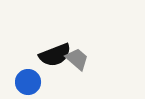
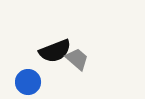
black semicircle: moved 4 px up
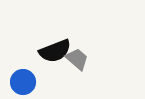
blue circle: moved 5 px left
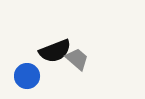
blue circle: moved 4 px right, 6 px up
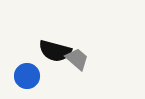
black semicircle: rotated 36 degrees clockwise
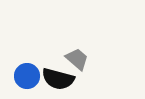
black semicircle: moved 3 px right, 28 px down
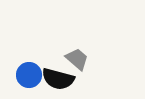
blue circle: moved 2 px right, 1 px up
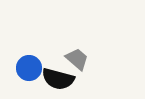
blue circle: moved 7 px up
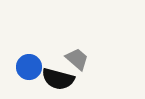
blue circle: moved 1 px up
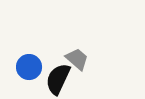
black semicircle: rotated 100 degrees clockwise
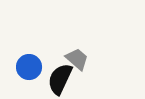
black semicircle: moved 2 px right
